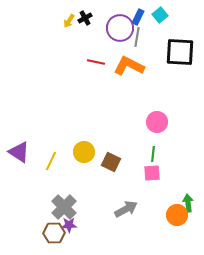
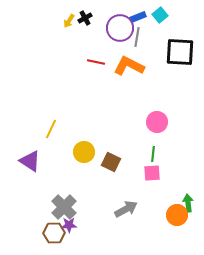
blue rectangle: rotated 42 degrees clockwise
purple triangle: moved 11 px right, 9 px down
yellow line: moved 32 px up
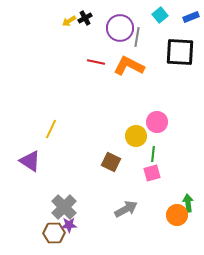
blue rectangle: moved 53 px right
yellow arrow: rotated 24 degrees clockwise
yellow circle: moved 52 px right, 16 px up
pink square: rotated 12 degrees counterclockwise
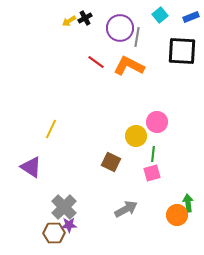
black square: moved 2 px right, 1 px up
red line: rotated 24 degrees clockwise
purple triangle: moved 1 px right, 6 px down
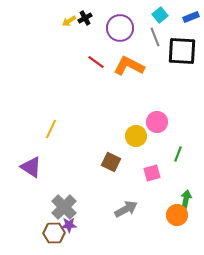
gray line: moved 18 px right; rotated 30 degrees counterclockwise
green line: moved 25 px right; rotated 14 degrees clockwise
green arrow: moved 2 px left, 4 px up; rotated 18 degrees clockwise
